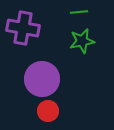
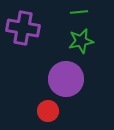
green star: moved 1 px left
purple circle: moved 24 px right
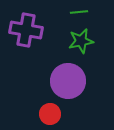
purple cross: moved 3 px right, 2 px down
purple circle: moved 2 px right, 2 px down
red circle: moved 2 px right, 3 px down
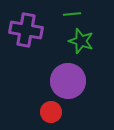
green line: moved 7 px left, 2 px down
green star: rotated 30 degrees clockwise
red circle: moved 1 px right, 2 px up
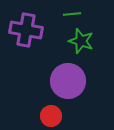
red circle: moved 4 px down
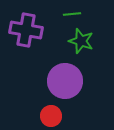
purple circle: moved 3 px left
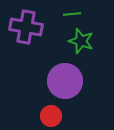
purple cross: moved 3 px up
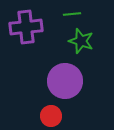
purple cross: rotated 16 degrees counterclockwise
